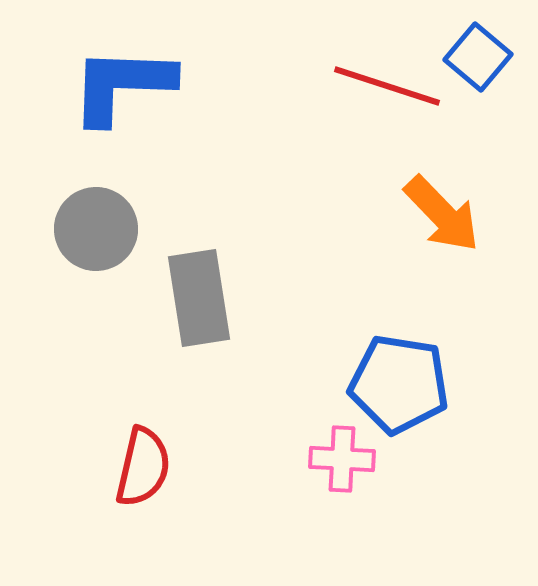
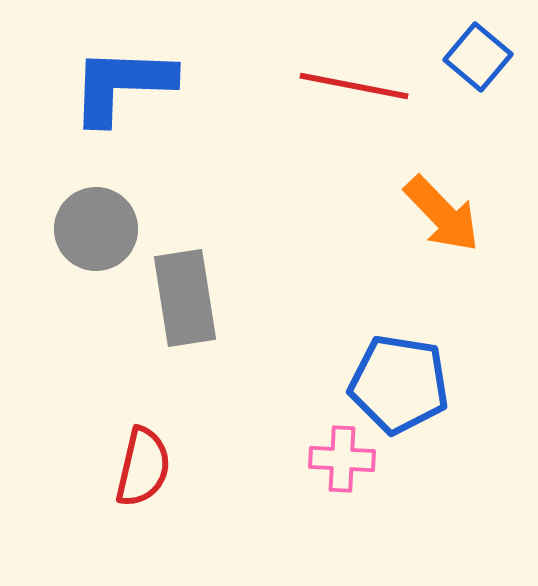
red line: moved 33 px left; rotated 7 degrees counterclockwise
gray rectangle: moved 14 px left
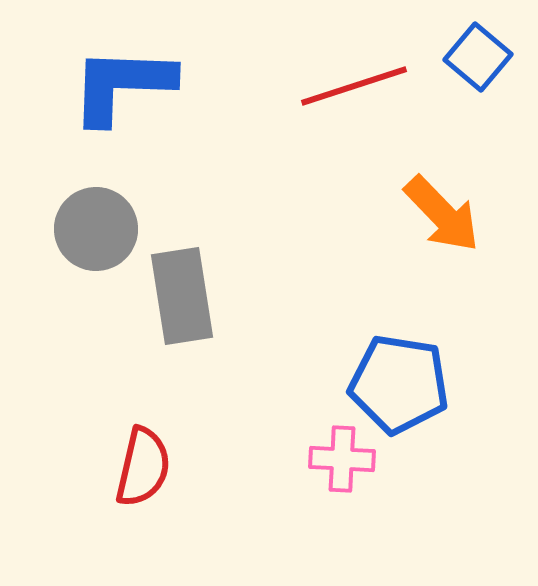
red line: rotated 29 degrees counterclockwise
gray rectangle: moved 3 px left, 2 px up
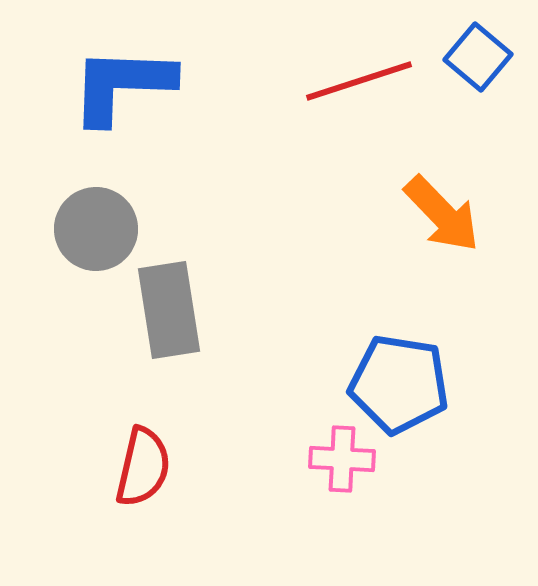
red line: moved 5 px right, 5 px up
gray rectangle: moved 13 px left, 14 px down
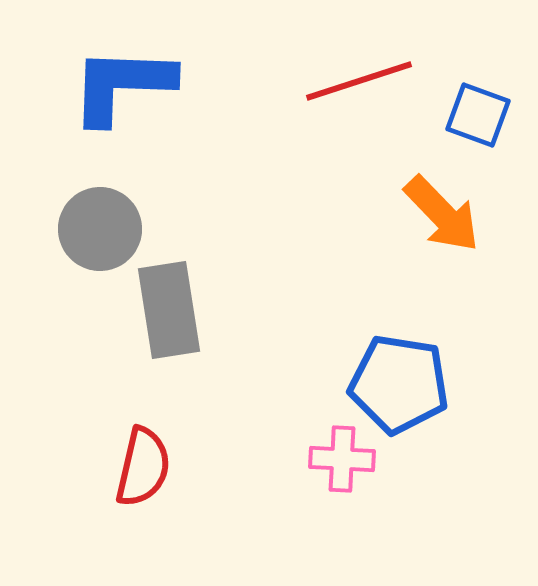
blue square: moved 58 px down; rotated 20 degrees counterclockwise
gray circle: moved 4 px right
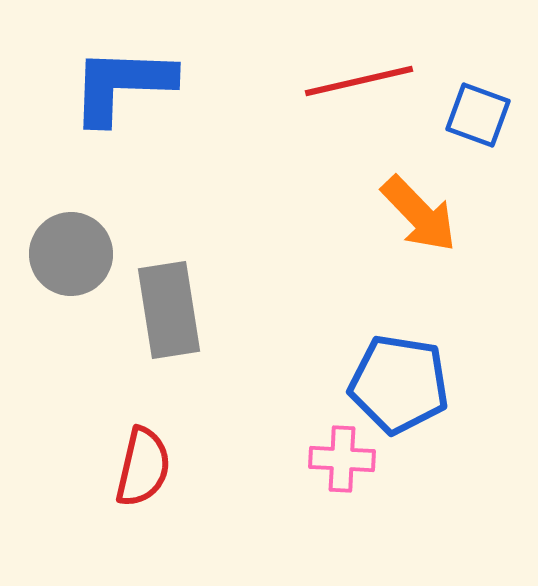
red line: rotated 5 degrees clockwise
orange arrow: moved 23 px left
gray circle: moved 29 px left, 25 px down
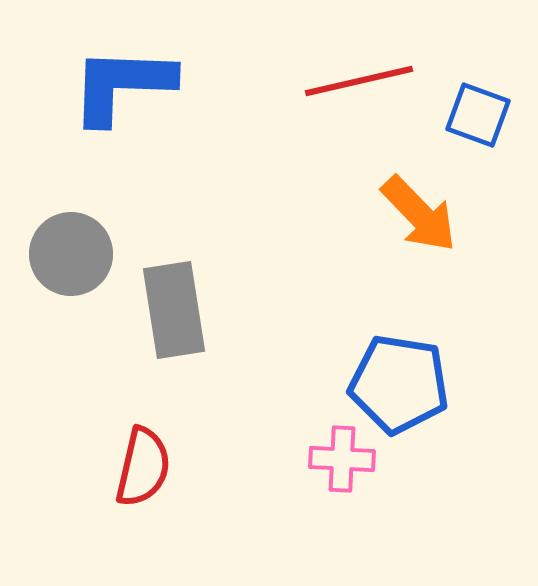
gray rectangle: moved 5 px right
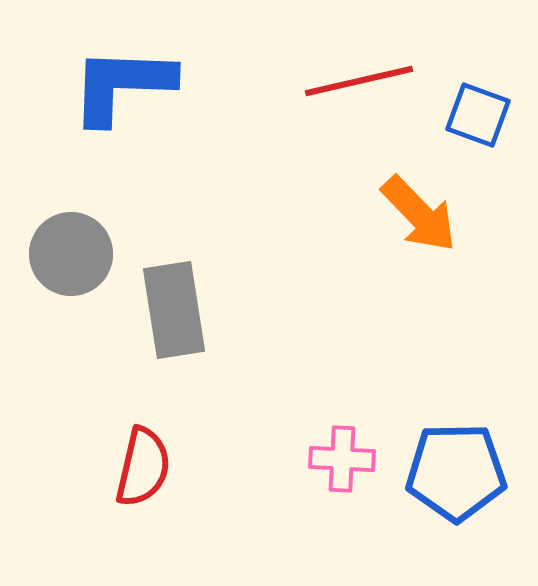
blue pentagon: moved 57 px right, 88 px down; rotated 10 degrees counterclockwise
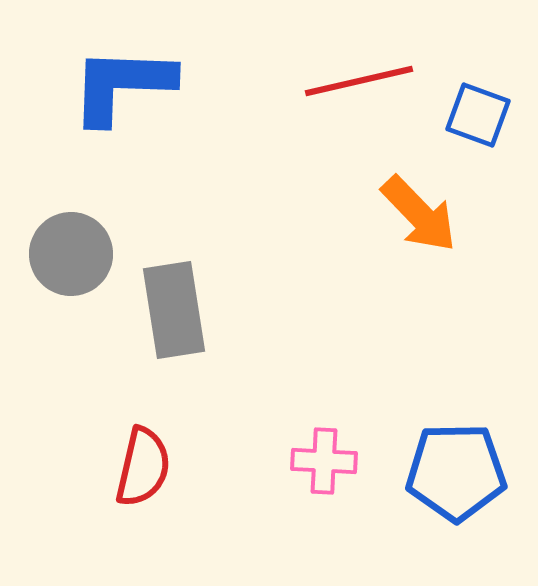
pink cross: moved 18 px left, 2 px down
